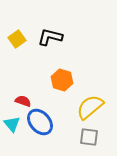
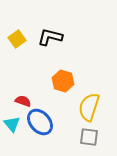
orange hexagon: moved 1 px right, 1 px down
yellow semicircle: moved 1 px left; rotated 32 degrees counterclockwise
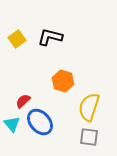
red semicircle: rotated 63 degrees counterclockwise
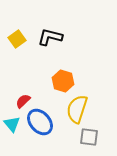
yellow semicircle: moved 12 px left, 2 px down
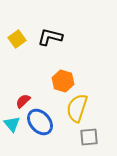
yellow semicircle: moved 1 px up
gray square: rotated 12 degrees counterclockwise
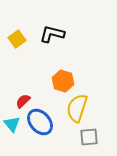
black L-shape: moved 2 px right, 3 px up
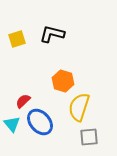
yellow square: rotated 18 degrees clockwise
yellow semicircle: moved 2 px right, 1 px up
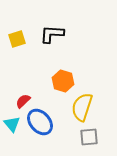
black L-shape: rotated 10 degrees counterclockwise
yellow semicircle: moved 3 px right
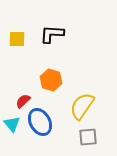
yellow square: rotated 18 degrees clockwise
orange hexagon: moved 12 px left, 1 px up
yellow semicircle: moved 1 px up; rotated 16 degrees clockwise
blue ellipse: rotated 12 degrees clockwise
gray square: moved 1 px left
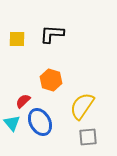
cyan triangle: moved 1 px up
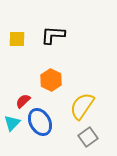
black L-shape: moved 1 px right, 1 px down
orange hexagon: rotated 10 degrees clockwise
cyan triangle: rotated 24 degrees clockwise
gray square: rotated 30 degrees counterclockwise
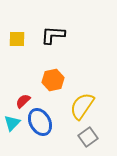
orange hexagon: moved 2 px right; rotated 20 degrees clockwise
